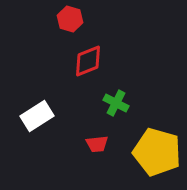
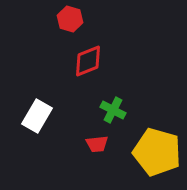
green cross: moved 3 px left, 7 px down
white rectangle: rotated 28 degrees counterclockwise
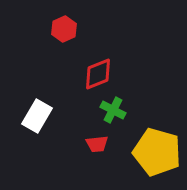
red hexagon: moved 6 px left, 10 px down; rotated 20 degrees clockwise
red diamond: moved 10 px right, 13 px down
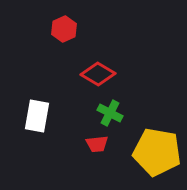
red diamond: rotated 52 degrees clockwise
green cross: moved 3 px left, 3 px down
white rectangle: rotated 20 degrees counterclockwise
yellow pentagon: rotated 6 degrees counterclockwise
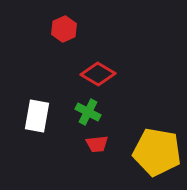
green cross: moved 22 px left, 1 px up
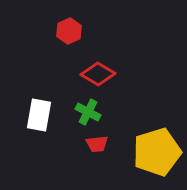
red hexagon: moved 5 px right, 2 px down
white rectangle: moved 2 px right, 1 px up
yellow pentagon: rotated 27 degrees counterclockwise
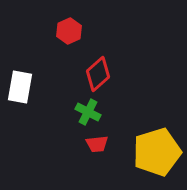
red diamond: rotated 72 degrees counterclockwise
white rectangle: moved 19 px left, 28 px up
